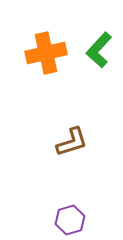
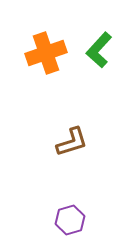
orange cross: rotated 6 degrees counterclockwise
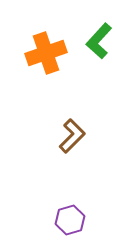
green L-shape: moved 9 px up
brown L-shape: moved 6 px up; rotated 28 degrees counterclockwise
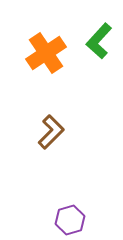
orange cross: rotated 15 degrees counterclockwise
brown L-shape: moved 21 px left, 4 px up
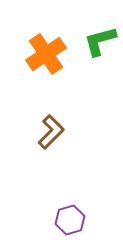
green L-shape: moved 1 px right; rotated 33 degrees clockwise
orange cross: moved 1 px down
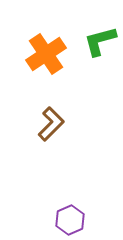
brown L-shape: moved 8 px up
purple hexagon: rotated 8 degrees counterclockwise
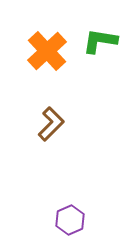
green L-shape: rotated 24 degrees clockwise
orange cross: moved 1 px right, 3 px up; rotated 9 degrees counterclockwise
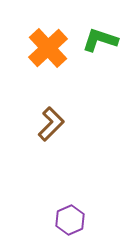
green L-shape: moved 1 px up; rotated 9 degrees clockwise
orange cross: moved 1 px right, 3 px up
